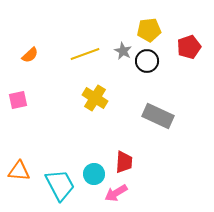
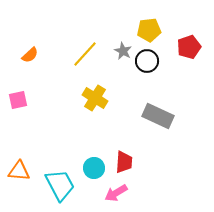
yellow line: rotated 28 degrees counterclockwise
cyan circle: moved 6 px up
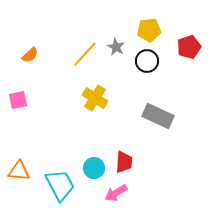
gray star: moved 7 px left, 4 px up
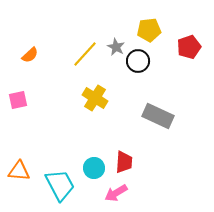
black circle: moved 9 px left
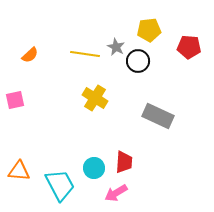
red pentagon: rotated 25 degrees clockwise
yellow line: rotated 56 degrees clockwise
pink square: moved 3 px left
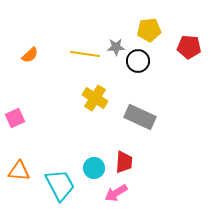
gray star: rotated 30 degrees counterclockwise
pink square: moved 18 px down; rotated 12 degrees counterclockwise
gray rectangle: moved 18 px left, 1 px down
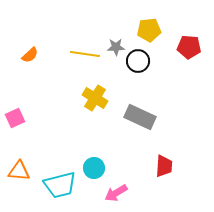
red trapezoid: moved 40 px right, 4 px down
cyan trapezoid: rotated 104 degrees clockwise
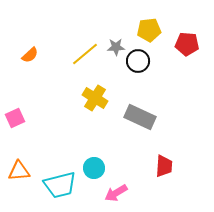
red pentagon: moved 2 px left, 3 px up
yellow line: rotated 48 degrees counterclockwise
orange triangle: rotated 10 degrees counterclockwise
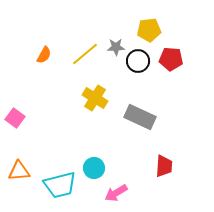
red pentagon: moved 16 px left, 15 px down
orange semicircle: moved 14 px right; rotated 18 degrees counterclockwise
pink square: rotated 30 degrees counterclockwise
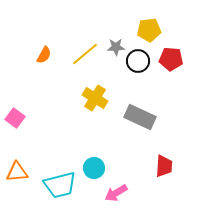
orange triangle: moved 2 px left, 1 px down
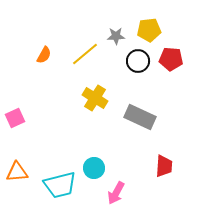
gray star: moved 11 px up
pink square: rotated 30 degrees clockwise
pink arrow: rotated 30 degrees counterclockwise
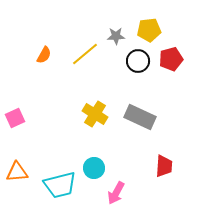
red pentagon: rotated 20 degrees counterclockwise
yellow cross: moved 16 px down
